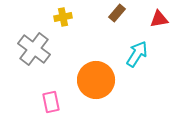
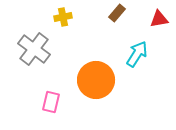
pink rectangle: rotated 25 degrees clockwise
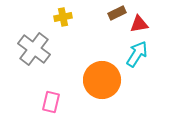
brown rectangle: rotated 24 degrees clockwise
red triangle: moved 20 px left, 5 px down
orange circle: moved 6 px right
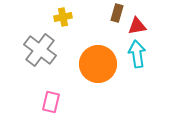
brown rectangle: rotated 48 degrees counterclockwise
red triangle: moved 2 px left, 2 px down
gray cross: moved 6 px right, 1 px down
cyan arrow: rotated 40 degrees counterclockwise
orange circle: moved 4 px left, 16 px up
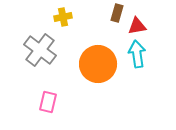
pink rectangle: moved 3 px left
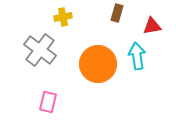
red triangle: moved 15 px right
cyan arrow: moved 2 px down
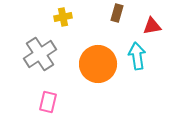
gray cross: moved 4 px down; rotated 20 degrees clockwise
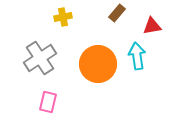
brown rectangle: rotated 24 degrees clockwise
gray cross: moved 4 px down
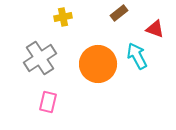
brown rectangle: moved 2 px right; rotated 12 degrees clockwise
red triangle: moved 3 px right, 3 px down; rotated 30 degrees clockwise
cyan arrow: rotated 20 degrees counterclockwise
